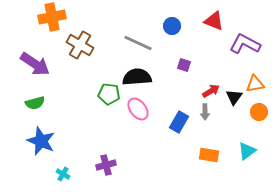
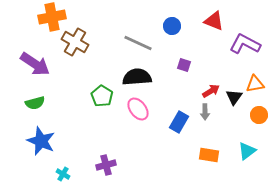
brown cross: moved 5 px left, 3 px up
green pentagon: moved 7 px left, 2 px down; rotated 25 degrees clockwise
orange circle: moved 3 px down
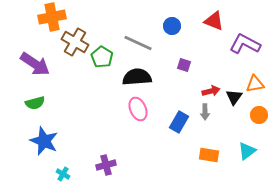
red arrow: rotated 18 degrees clockwise
green pentagon: moved 39 px up
pink ellipse: rotated 15 degrees clockwise
blue star: moved 3 px right
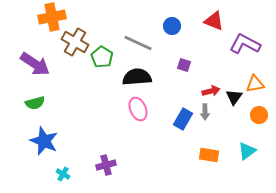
blue rectangle: moved 4 px right, 3 px up
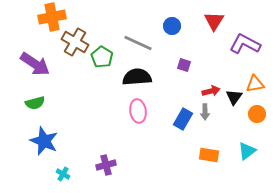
red triangle: rotated 40 degrees clockwise
pink ellipse: moved 2 px down; rotated 15 degrees clockwise
orange circle: moved 2 px left, 1 px up
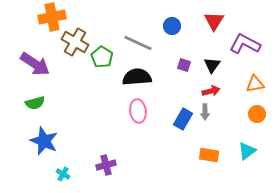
black triangle: moved 22 px left, 32 px up
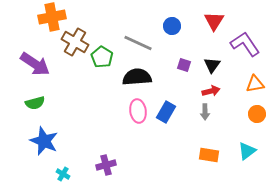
purple L-shape: rotated 28 degrees clockwise
blue rectangle: moved 17 px left, 7 px up
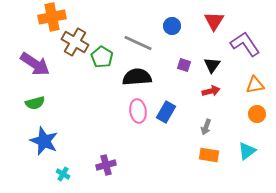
orange triangle: moved 1 px down
gray arrow: moved 1 px right, 15 px down; rotated 21 degrees clockwise
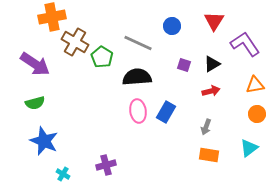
black triangle: moved 1 px up; rotated 24 degrees clockwise
cyan triangle: moved 2 px right, 3 px up
